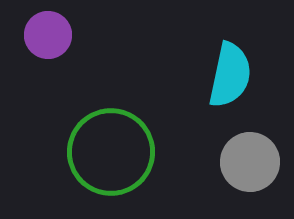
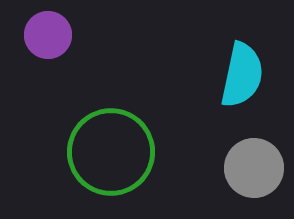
cyan semicircle: moved 12 px right
gray circle: moved 4 px right, 6 px down
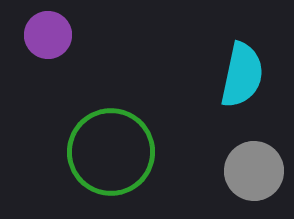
gray circle: moved 3 px down
